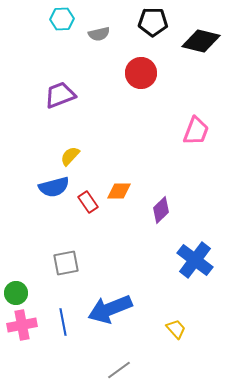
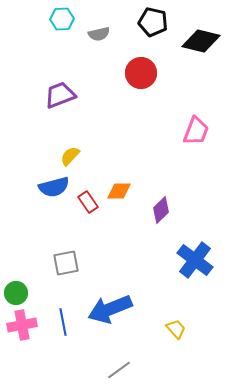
black pentagon: rotated 12 degrees clockwise
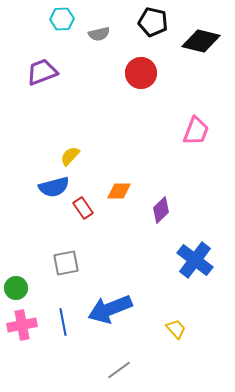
purple trapezoid: moved 18 px left, 23 px up
red rectangle: moved 5 px left, 6 px down
green circle: moved 5 px up
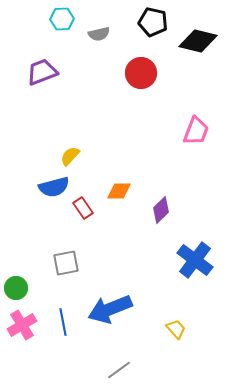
black diamond: moved 3 px left
pink cross: rotated 20 degrees counterclockwise
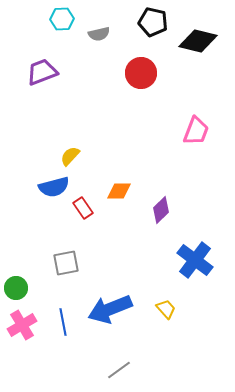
yellow trapezoid: moved 10 px left, 20 px up
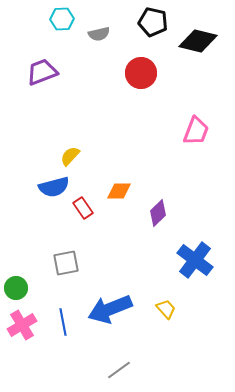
purple diamond: moved 3 px left, 3 px down
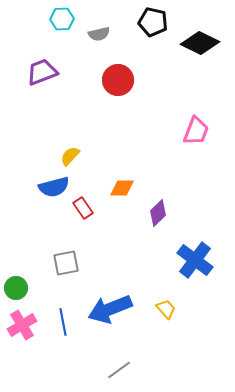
black diamond: moved 2 px right, 2 px down; rotated 12 degrees clockwise
red circle: moved 23 px left, 7 px down
orange diamond: moved 3 px right, 3 px up
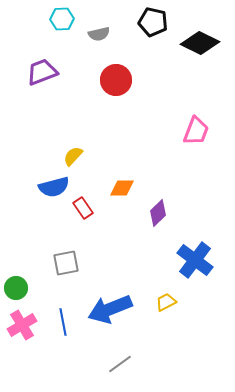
red circle: moved 2 px left
yellow semicircle: moved 3 px right
yellow trapezoid: moved 7 px up; rotated 75 degrees counterclockwise
gray line: moved 1 px right, 6 px up
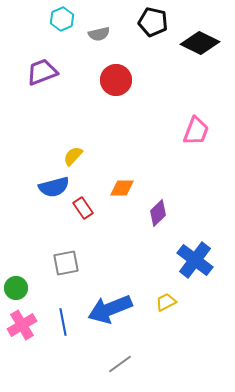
cyan hexagon: rotated 20 degrees counterclockwise
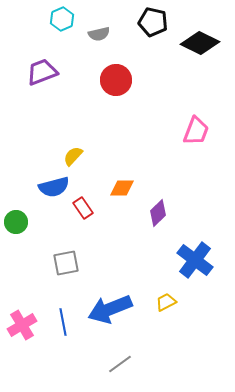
green circle: moved 66 px up
